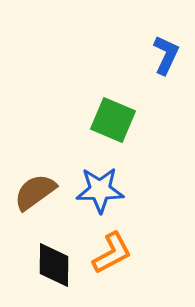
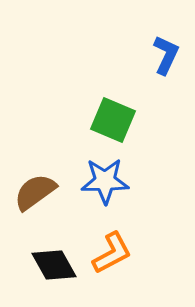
blue star: moved 5 px right, 9 px up
black diamond: rotated 30 degrees counterclockwise
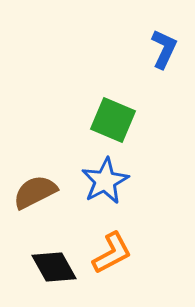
blue L-shape: moved 2 px left, 6 px up
blue star: rotated 27 degrees counterclockwise
brown semicircle: rotated 9 degrees clockwise
black diamond: moved 2 px down
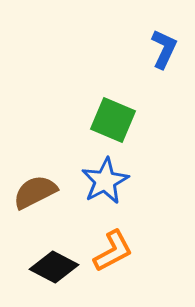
orange L-shape: moved 1 px right, 2 px up
black diamond: rotated 33 degrees counterclockwise
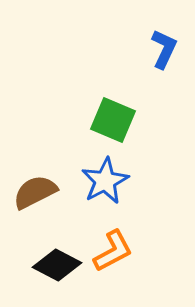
black diamond: moved 3 px right, 2 px up
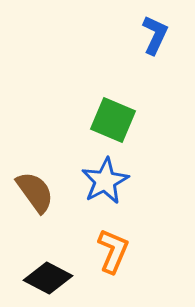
blue L-shape: moved 9 px left, 14 px up
brown semicircle: rotated 81 degrees clockwise
orange L-shape: rotated 39 degrees counterclockwise
black diamond: moved 9 px left, 13 px down
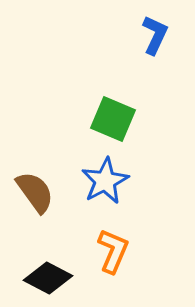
green square: moved 1 px up
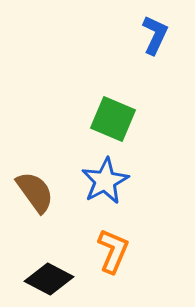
black diamond: moved 1 px right, 1 px down
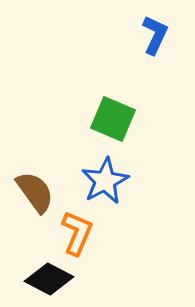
orange L-shape: moved 36 px left, 18 px up
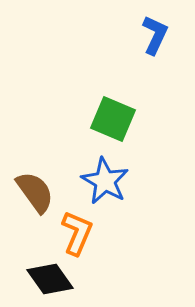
blue star: rotated 15 degrees counterclockwise
black diamond: moved 1 px right; rotated 27 degrees clockwise
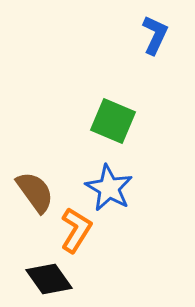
green square: moved 2 px down
blue star: moved 4 px right, 7 px down
orange L-shape: moved 1 px left, 3 px up; rotated 9 degrees clockwise
black diamond: moved 1 px left
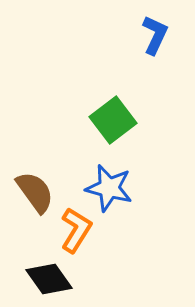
green square: moved 1 px up; rotated 30 degrees clockwise
blue star: rotated 15 degrees counterclockwise
